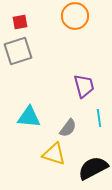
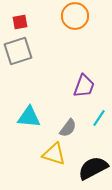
purple trapezoid: rotated 35 degrees clockwise
cyan line: rotated 42 degrees clockwise
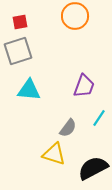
cyan triangle: moved 27 px up
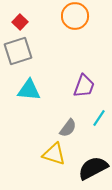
red square: rotated 35 degrees counterclockwise
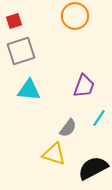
red square: moved 6 px left, 1 px up; rotated 28 degrees clockwise
gray square: moved 3 px right
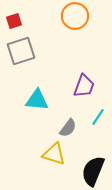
cyan triangle: moved 8 px right, 10 px down
cyan line: moved 1 px left, 1 px up
black semicircle: moved 3 px down; rotated 40 degrees counterclockwise
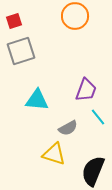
purple trapezoid: moved 2 px right, 4 px down
cyan line: rotated 72 degrees counterclockwise
gray semicircle: rotated 24 degrees clockwise
